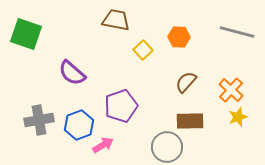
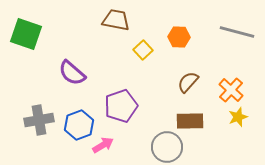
brown semicircle: moved 2 px right
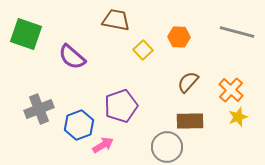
purple semicircle: moved 16 px up
gray cross: moved 11 px up; rotated 12 degrees counterclockwise
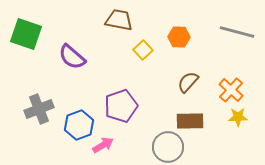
brown trapezoid: moved 3 px right
yellow star: rotated 18 degrees clockwise
gray circle: moved 1 px right
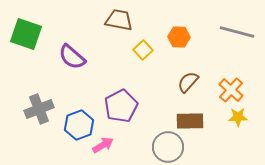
purple pentagon: rotated 8 degrees counterclockwise
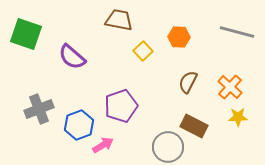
yellow square: moved 1 px down
brown semicircle: rotated 15 degrees counterclockwise
orange cross: moved 1 px left, 3 px up
purple pentagon: rotated 8 degrees clockwise
brown rectangle: moved 4 px right, 5 px down; rotated 28 degrees clockwise
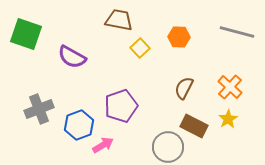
yellow square: moved 3 px left, 3 px up
purple semicircle: rotated 12 degrees counterclockwise
brown semicircle: moved 4 px left, 6 px down
yellow star: moved 10 px left, 2 px down; rotated 30 degrees counterclockwise
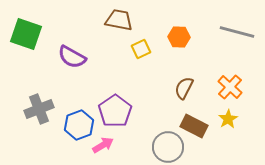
yellow square: moved 1 px right, 1 px down; rotated 18 degrees clockwise
purple pentagon: moved 6 px left, 5 px down; rotated 16 degrees counterclockwise
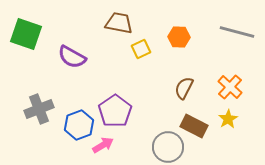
brown trapezoid: moved 3 px down
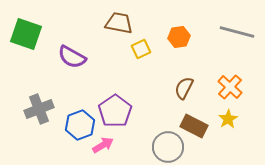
orange hexagon: rotated 10 degrees counterclockwise
blue hexagon: moved 1 px right
